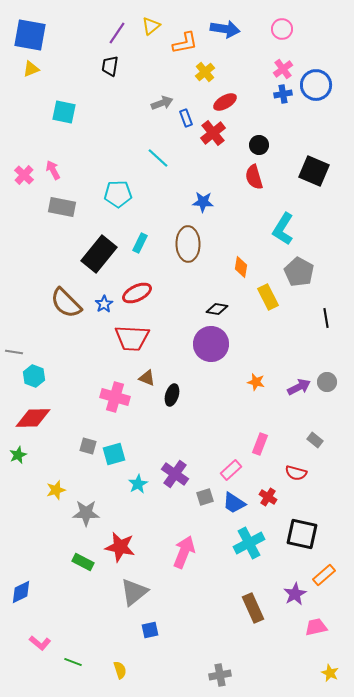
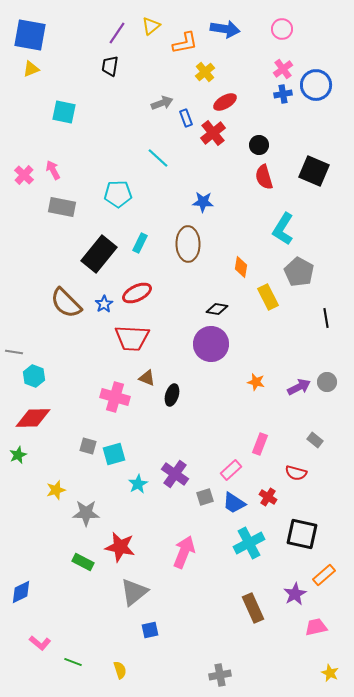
red semicircle at (254, 177): moved 10 px right
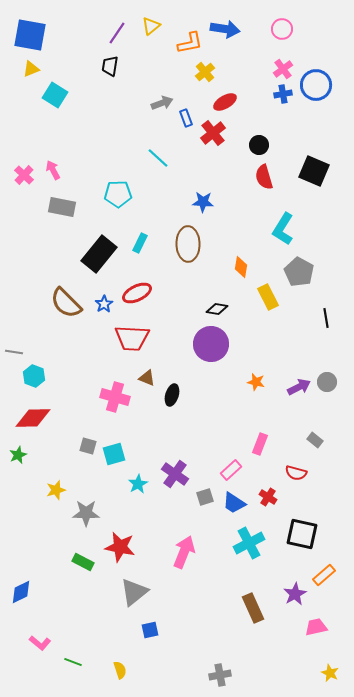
orange L-shape at (185, 43): moved 5 px right
cyan square at (64, 112): moved 9 px left, 17 px up; rotated 20 degrees clockwise
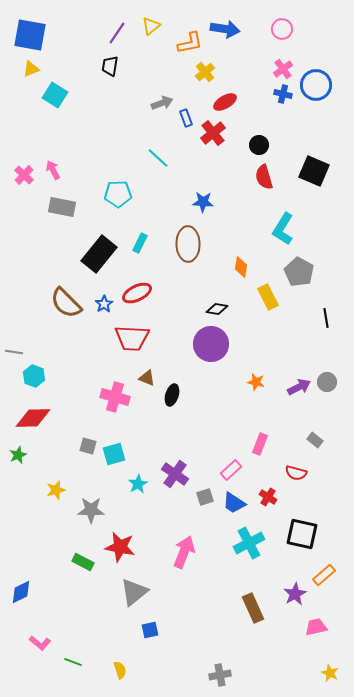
blue cross at (283, 94): rotated 24 degrees clockwise
gray star at (86, 513): moved 5 px right, 3 px up
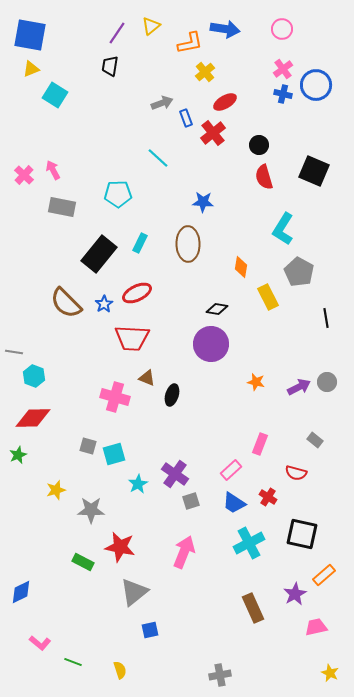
gray square at (205, 497): moved 14 px left, 4 px down
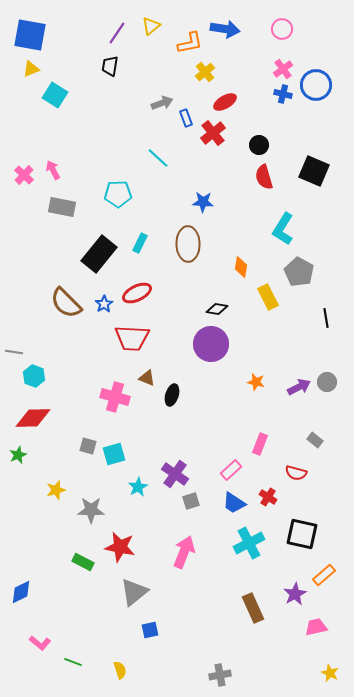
cyan star at (138, 484): moved 3 px down
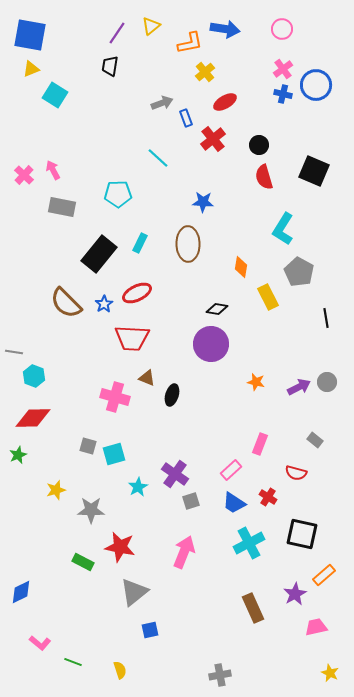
red cross at (213, 133): moved 6 px down
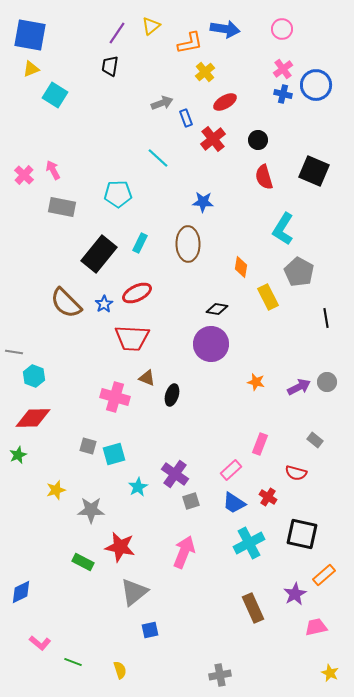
black circle at (259, 145): moved 1 px left, 5 px up
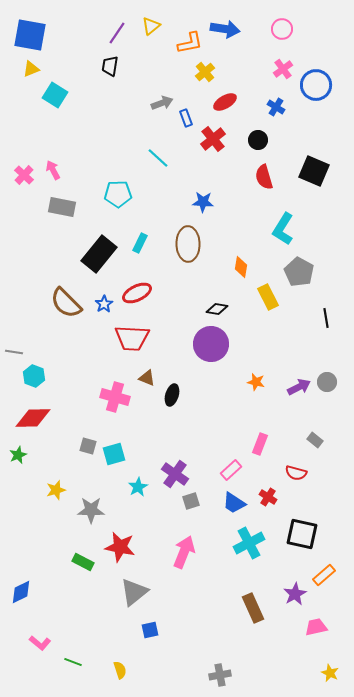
blue cross at (283, 94): moved 7 px left, 13 px down; rotated 18 degrees clockwise
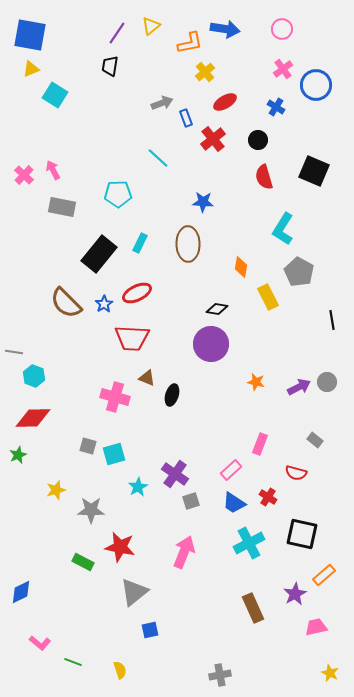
black line at (326, 318): moved 6 px right, 2 px down
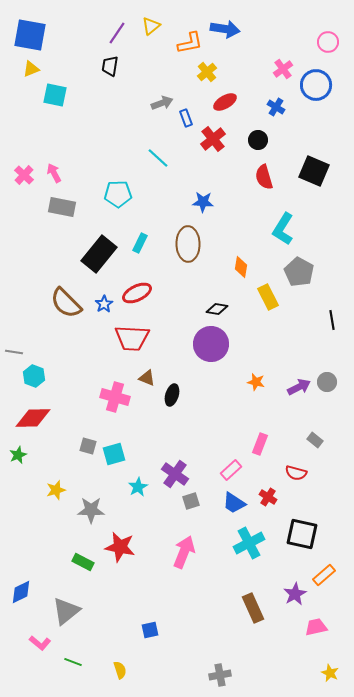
pink circle at (282, 29): moved 46 px right, 13 px down
yellow cross at (205, 72): moved 2 px right
cyan square at (55, 95): rotated 20 degrees counterclockwise
pink arrow at (53, 170): moved 1 px right, 3 px down
gray triangle at (134, 592): moved 68 px left, 19 px down
